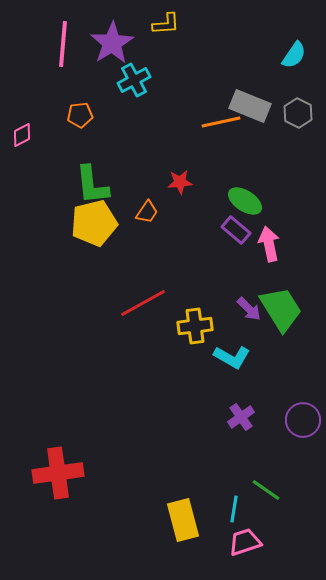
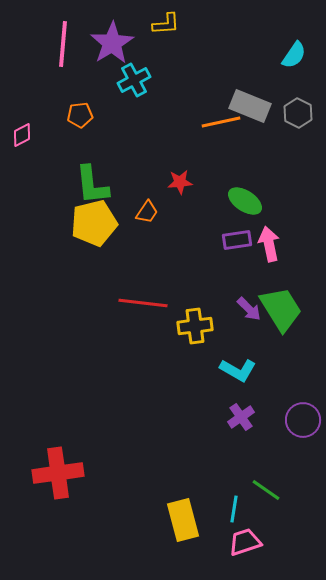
purple rectangle: moved 1 px right, 10 px down; rotated 48 degrees counterclockwise
red line: rotated 36 degrees clockwise
cyan L-shape: moved 6 px right, 13 px down
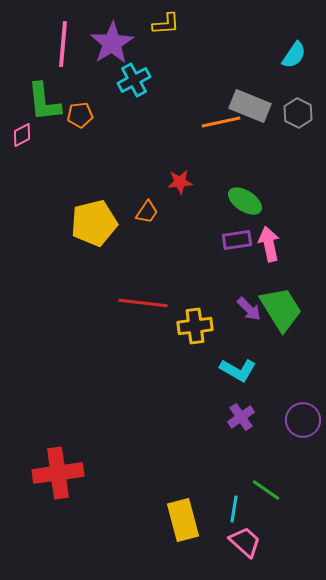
green L-shape: moved 48 px left, 83 px up
pink trapezoid: rotated 60 degrees clockwise
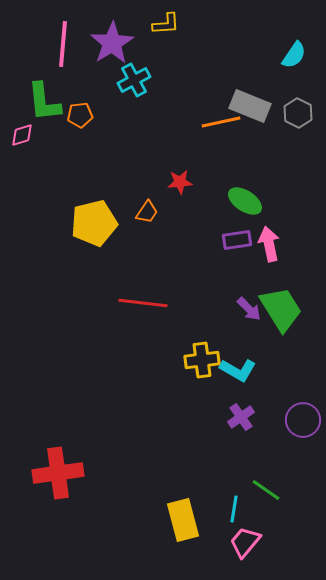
pink diamond: rotated 10 degrees clockwise
yellow cross: moved 7 px right, 34 px down
pink trapezoid: rotated 92 degrees counterclockwise
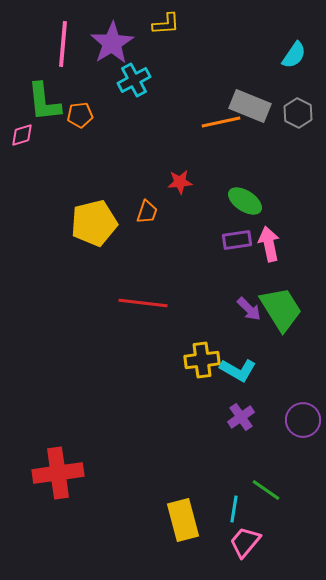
orange trapezoid: rotated 15 degrees counterclockwise
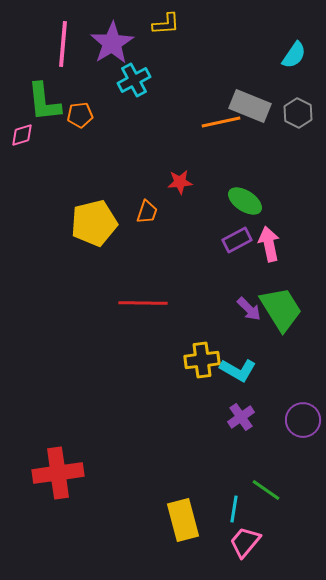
purple rectangle: rotated 20 degrees counterclockwise
red line: rotated 6 degrees counterclockwise
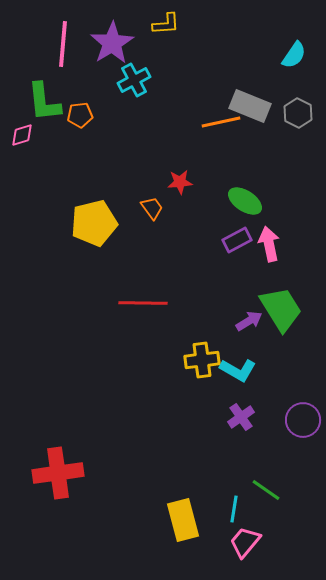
orange trapezoid: moved 5 px right, 4 px up; rotated 55 degrees counterclockwise
purple arrow: moved 12 px down; rotated 76 degrees counterclockwise
